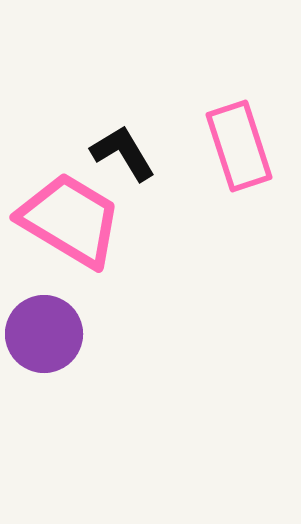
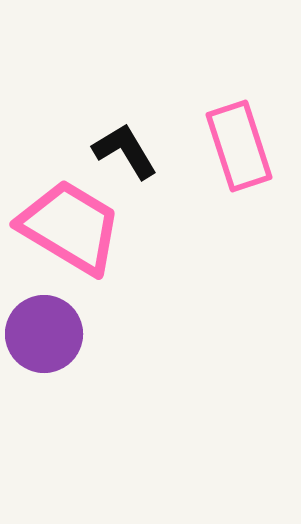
black L-shape: moved 2 px right, 2 px up
pink trapezoid: moved 7 px down
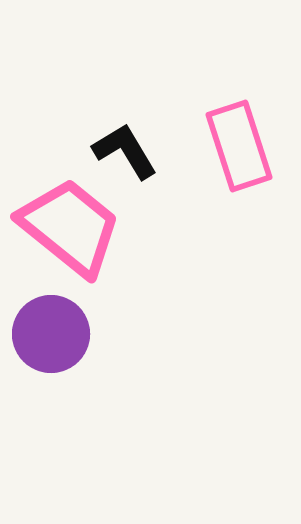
pink trapezoid: rotated 8 degrees clockwise
purple circle: moved 7 px right
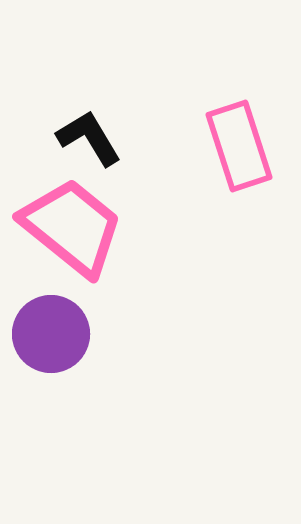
black L-shape: moved 36 px left, 13 px up
pink trapezoid: moved 2 px right
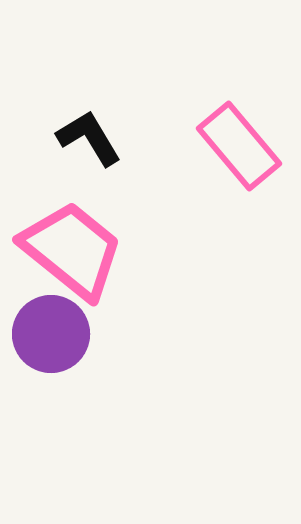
pink rectangle: rotated 22 degrees counterclockwise
pink trapezoid: moved 23 px down
